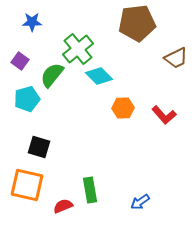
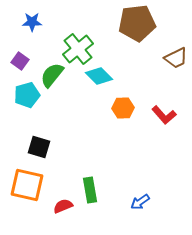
cyan pentagon: moved 4 px up
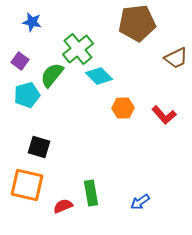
blue star: rotated 12 degrees clockwise
green rectangle: moved 1 px right, 3 px down
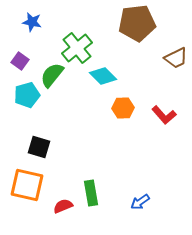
green cross: moved 1 px left, 1 px up
cyan diamond: moved 4 px right
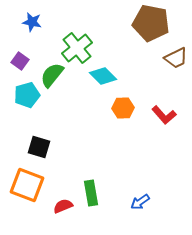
brown pentagon: moved 14 px right; rotated 18 degrees clockwise
orange square: rotated 8 degrees clockwise
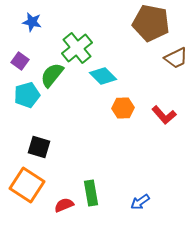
orange square: rotated 12 degrees clockwise
red semicircle: moved 1 px right, 1 px up
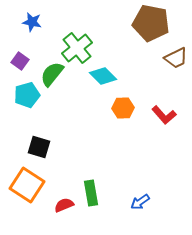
green semicircle: moved 1 px up
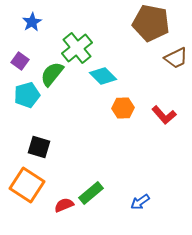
blue star: rotated 30 degrees clockwise
green rectangle: rotated 60 degrees clockwise
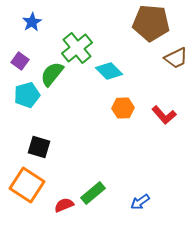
brown pentagon: rotated 6 degrees counterclockwise
cyan diamond: moved 6 px right, 5 px up
green rectangle: moved 2 px right
